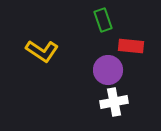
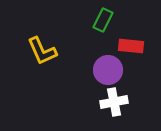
green rectangle: rotated 45 degrees clockwise
yellow L-shape: rotated 32 degrees clockwise
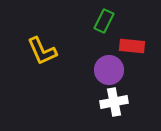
green rectangle: moved 1 px right, 1 px down
red rectangle: moved 1 px right
purple circle: moved 1 px right
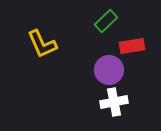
green rectangle: moved 2 px right; rotated 20 degrees clockwise
red rectangle: rotated 15 degrees counterclockwise
yellow L-shape: moved 7 px up
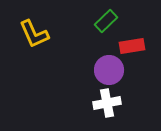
yellow L-shape: moved 8 px left, 10 px up
white cross: moved 7 px left, 1 px down
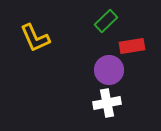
yellow L-shape: moved 1 px right, 4 px down
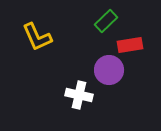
yellow L-shape: moved 2 px right, 1 px up
red rectangle: moved 2 px left, 1 px up
white cross: moved 28 px left, 8 px up; rotated 24 degrees clockwise
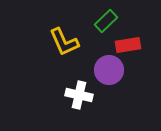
yellow L-shape: moved 27 px right, 5 px down
red rectangle: moved 2 px left
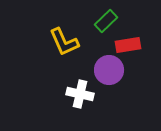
white cross: moved 1 px right, 1 px up
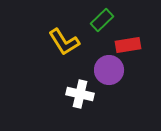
green rectangle: moved 4 px left, 1 px up
yellow L-shape: rotated 8 degrees counterclockwise
